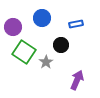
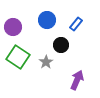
blue circle: moved 5 px right, 2 px down
blue rectangle: rotated 40 degrees counterclockwise
green square: moved 6 px left, 5 px down
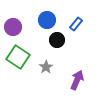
black circle: moved 4 px left, 5 px up
gray star: moved 5 px down
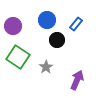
purple circle: moved 1 px up
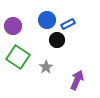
blue rectangle: moved 8 px left; rotated 24 degrees clockwise
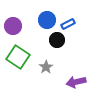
purple arrow: moved 1 px left, 2 px down; rotated 126 degrees counterclockwise
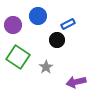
blue circle: moved 9 px left, 4 px up
purple circle: moved 1 px up
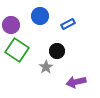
blue circle: moved 2 px right
purple circle: moved 2 px left
black circle: moved 11 px down
green square: moved 1 px left, 7 px up
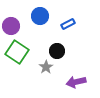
purple circle: moved 1 px down
green square: moved 2 px down
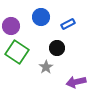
blue circle: moved 1 px right, 1 px down
black circle: moved 3 px up
